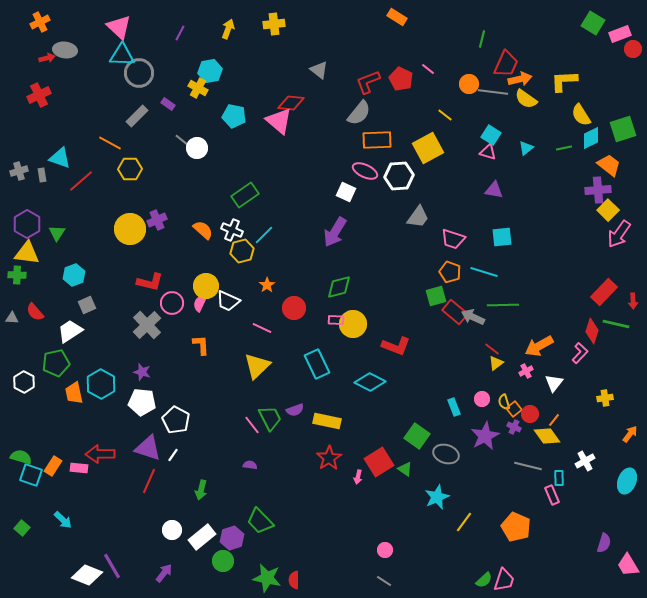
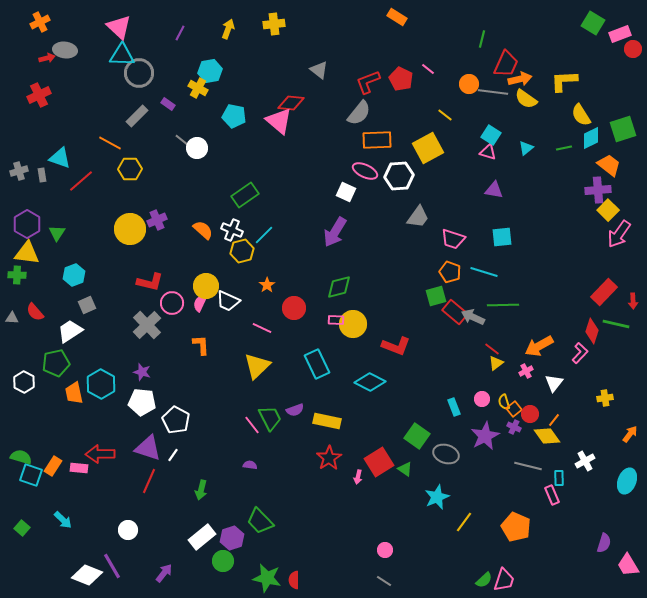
white circle at (172, 530): moved 44 px left
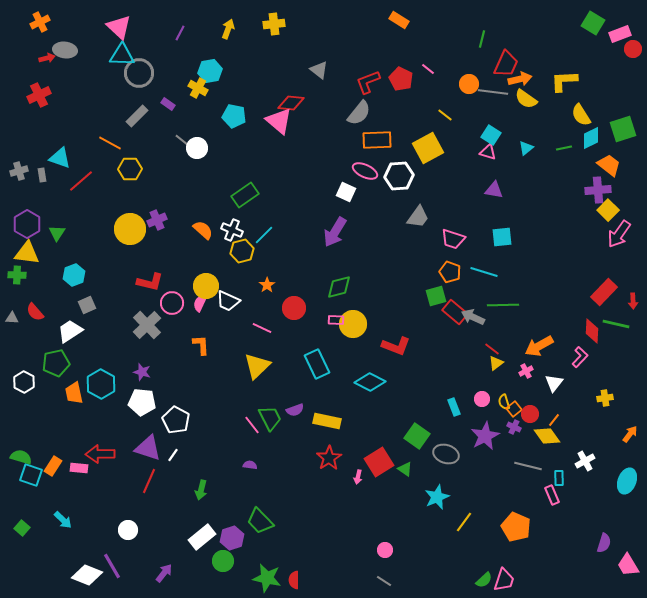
orange rectangle at (397, 17): moved 2 px right, 3 px down
red diamond at (592, 331): rotated 15 degrees counterclockwise
pink L-shape at (580, 353): moved 4 px down
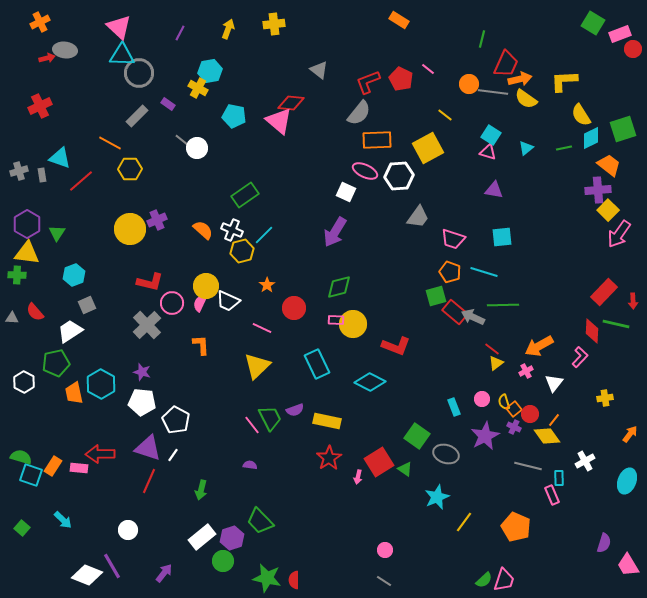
red cross at (39, 95): moved 1 px right, 11 px down
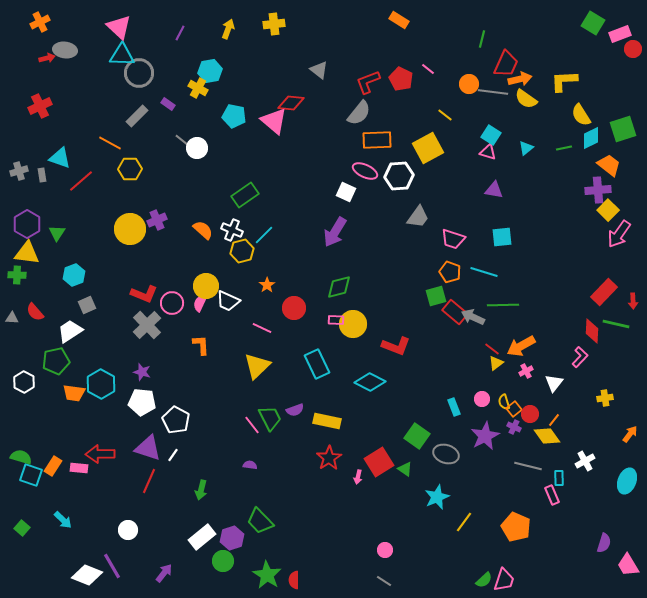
pink triangle at (279, 121): moved 5 px left
red L-shape at (150, 282): moved 6 px left, 12 px down; rotated 8 degrees clockwise
orange arrow at (539, 346): moved 18 px left
green pentagon at (56, 363): moved 2 px up
orange trapezoid at (74, 393): rotated 70 degrees counterclockwise
green star at (267, 578): moved 3 px up; rotated 20 degrees clockwise
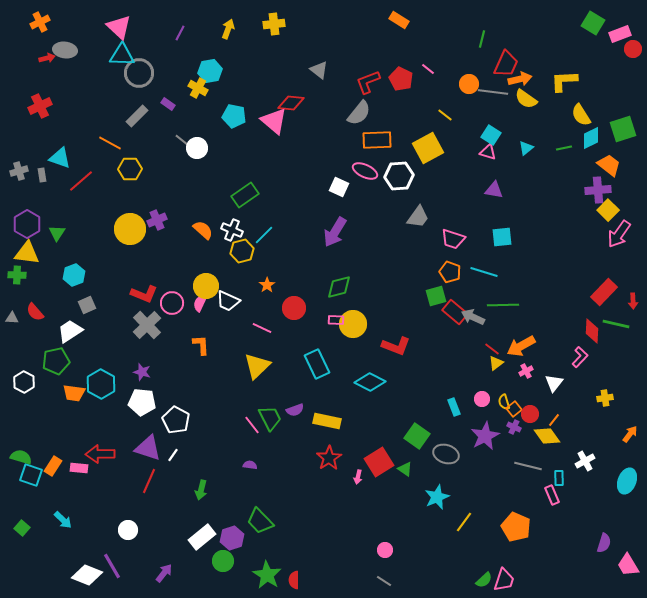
white square at (346, 192): moved 7 px left, 5 px up
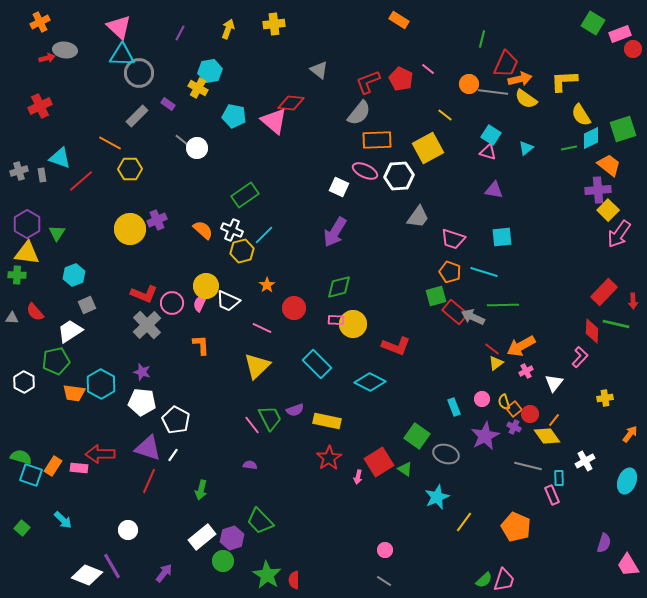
green line at (564, 148): moved 5 px right
cyan rectangle at (317, 364): rotated 20 degrees counterclockwise
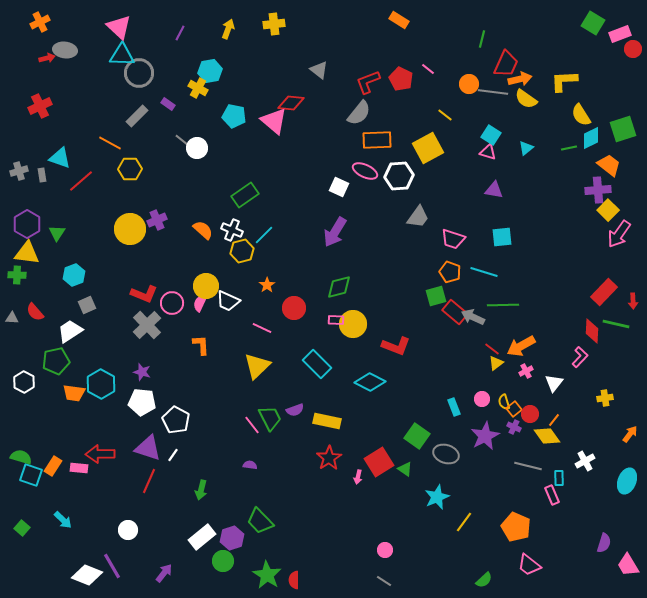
pink trapezoid at (504, 580): moved 25 px right, 15 px up; rotated 110 degrees clockwise
